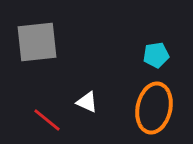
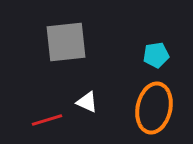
gray square: moved 29 px right
red line: rotated 56 degrees counterclockwise
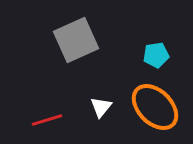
gray square: moved 10 px right, 2 px up; rotated 18 degrees counterclockwise
white triangle: moved 14 px right, 5 px down; rotated 45 degrees clockwise
orange ellipse: moved 1 px right, 1 px up; rotated 57 degrees counterclockwise
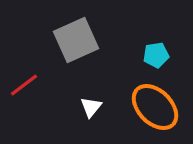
white triangle: moved 10 px left
red line: moved 23 px left, 35 px up; rotated 20 degrees counterclockwise
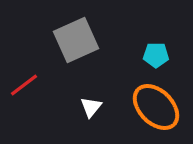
cyan pentagon: rotated 10 degrees clockwise
orange ellipse: moved 1 px right
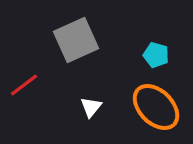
cyan pentagon: rotated 15 degrees clockwise
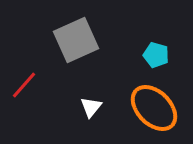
red line: rotated 12 degrees counterclockwise
orange ellipse: moved 2 px left, 1 px down
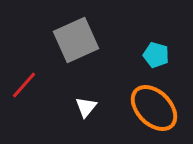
white triangle: moved 5 px left
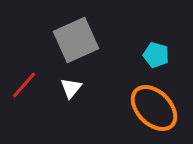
white triangle: moved 15 px left, 19 px up
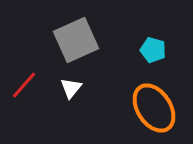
cyan pentagon: moved 3 px left, 5 px up
orange ellipse: rotated 12 degrees clockwise
